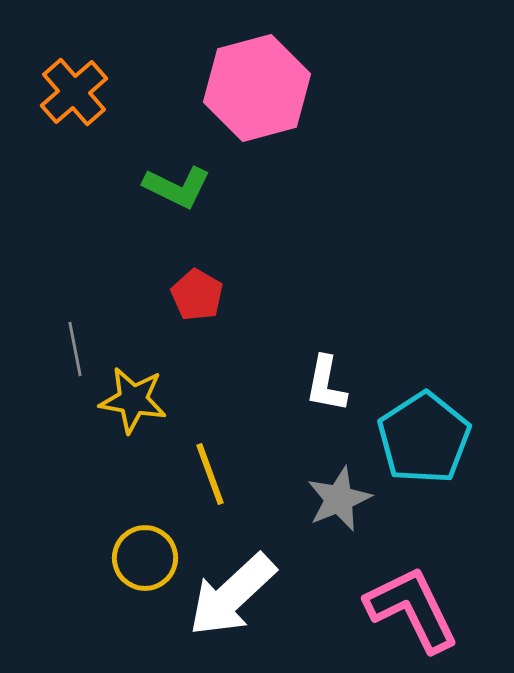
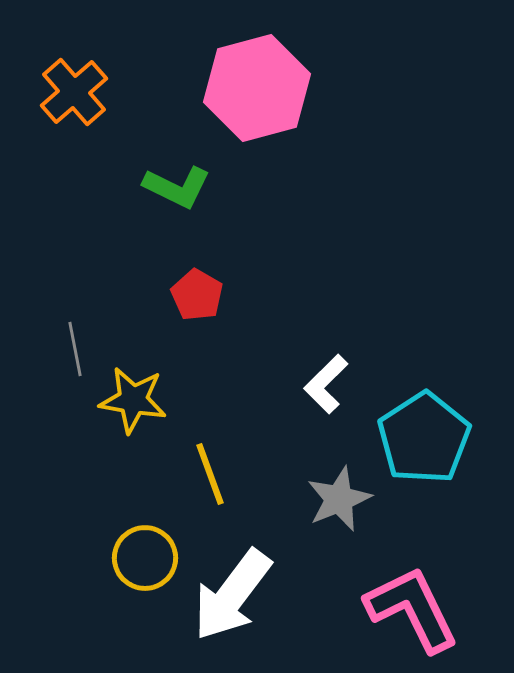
white L-shape: rotated 34 degrees clockwise
white arrow: rotated 10 degrees counterclockwise
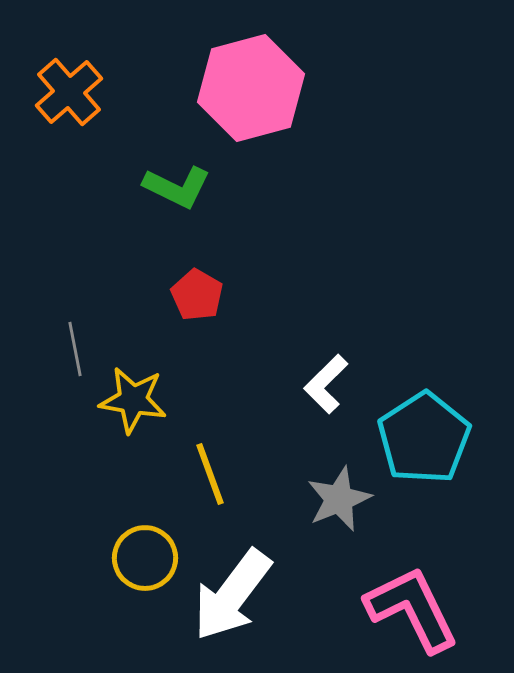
pink hexagon: moved 6 px left
orange cross: moved 5 px left
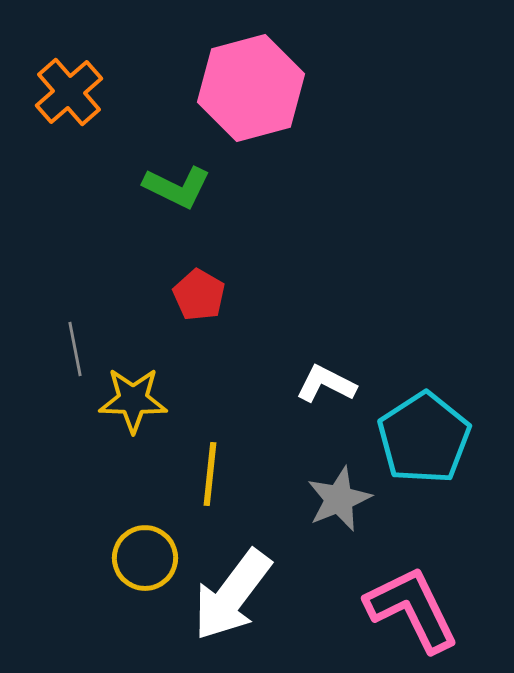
red pentagon: moved 2 px right
white L-shape: rotated 72 degrees clockwise
yellow star: rotated 8 degrees counterclockwise
yellow line: rotated 26 degrees clockwise
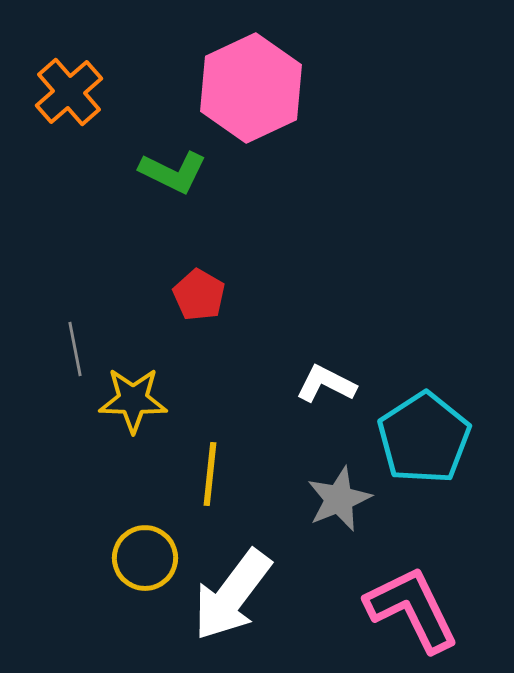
pink hexagon: rotated 10 degrees counterclockwise
green L-shape: moved 4 px left, 15 px up
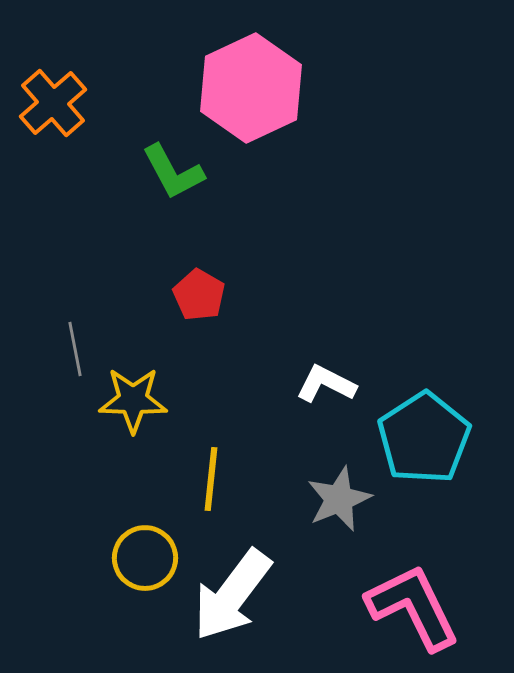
orange cross: moved 16 px left, 11 px down
green L-shape: rotated 36 degrees clockwise
yellow line: moved 1 px right, 5 px down
pink L-shape: moved 1 px right, 2 px up
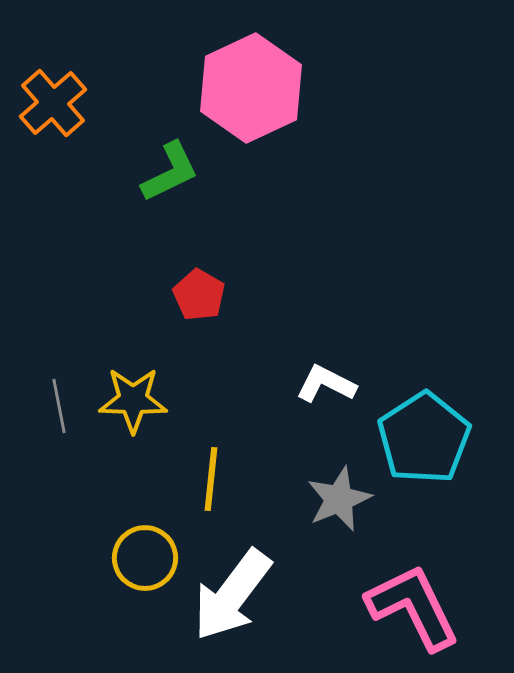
green L-shape: moved 3 px left; rotated 88 degrees counterclockwise
gray line: moved 16 px left, 57 px down
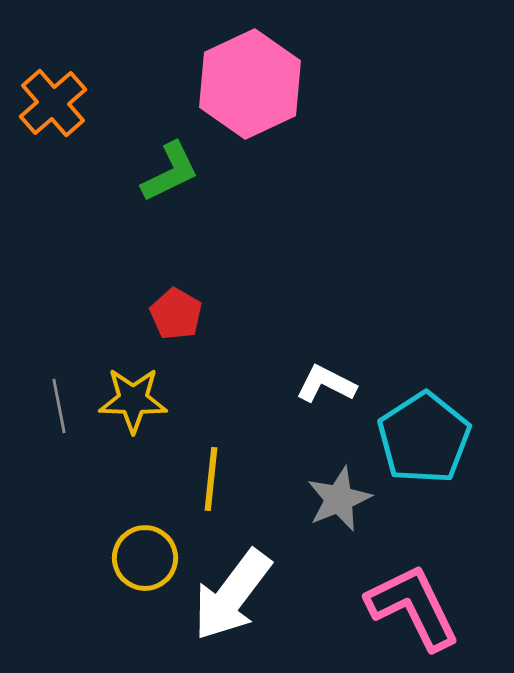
pink hexagon: moved 1 px left, 4 px up
red pentagon: moved 23 px left, 19 px down
